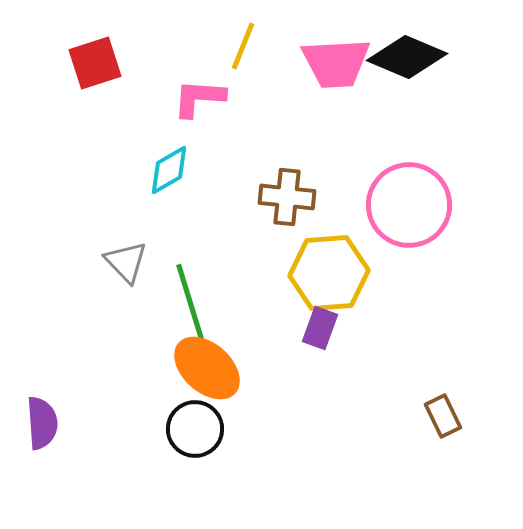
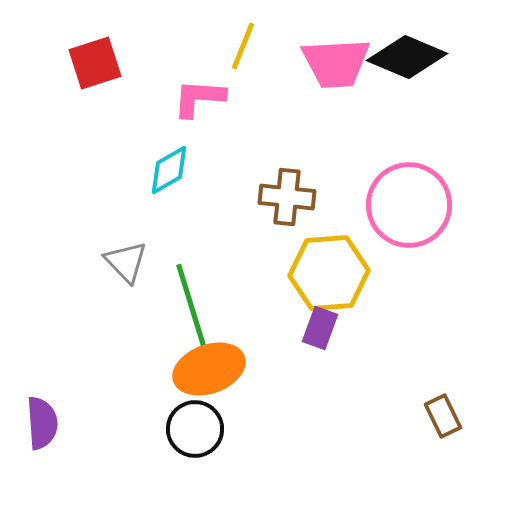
orange ellipse: moved 2 px right, 1 px down; rotated 62 degrees counterclockwise
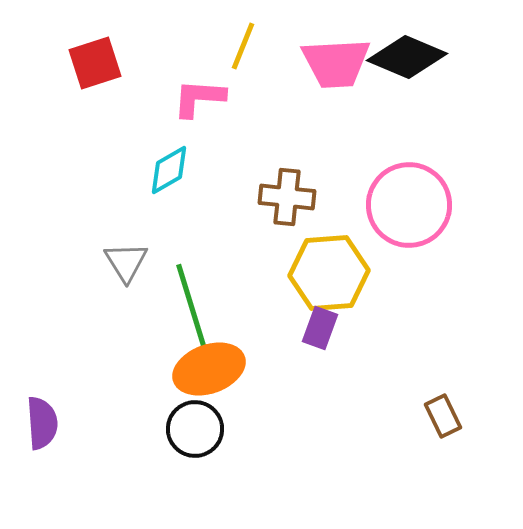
gray triangle: rotated 12 degrees clockwise
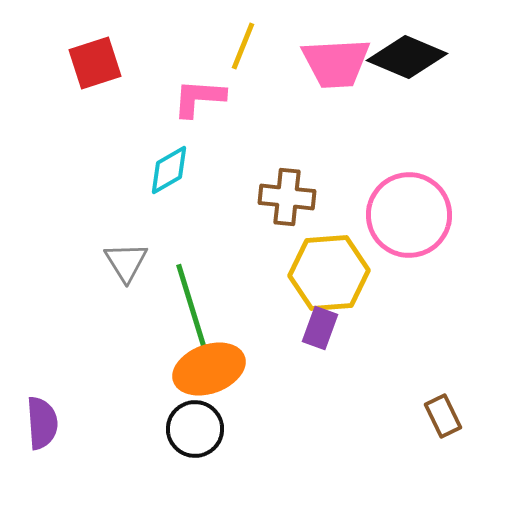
pink circle: moved 10 px down
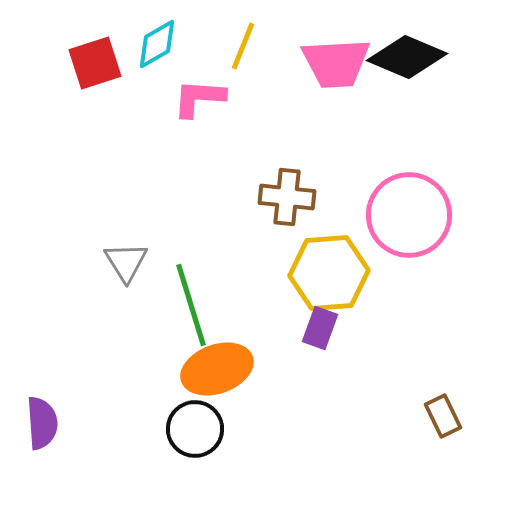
cyan diamond: moved 12 px left, 126 px up
orange ellipse: moved 8 px right
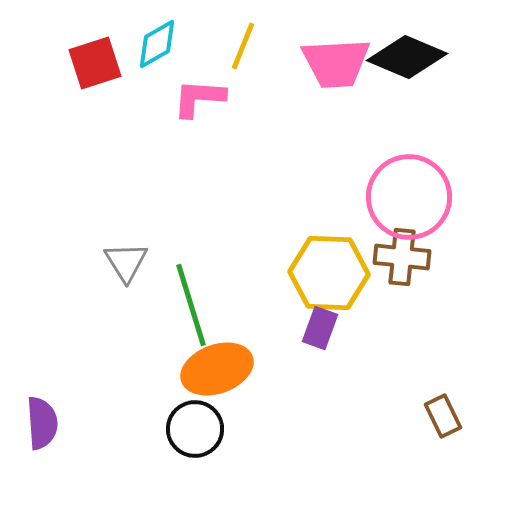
brown cross: moved 115 px right, 60 px down
pink circle: moved 18 px up
yellow hexagon: rotated 6 degrees clockwise
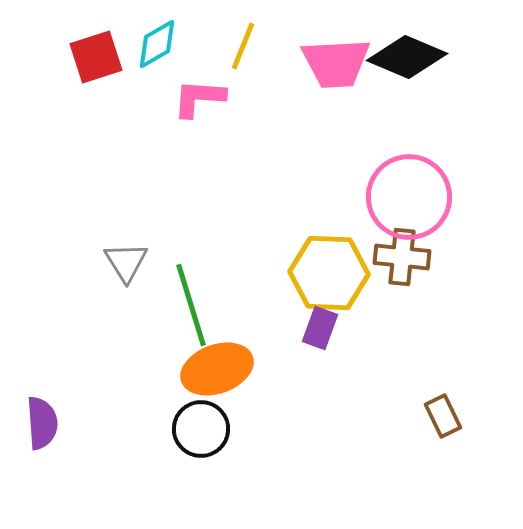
red square: moved 1 px right, 6 px up
black circle: moved 6 px right
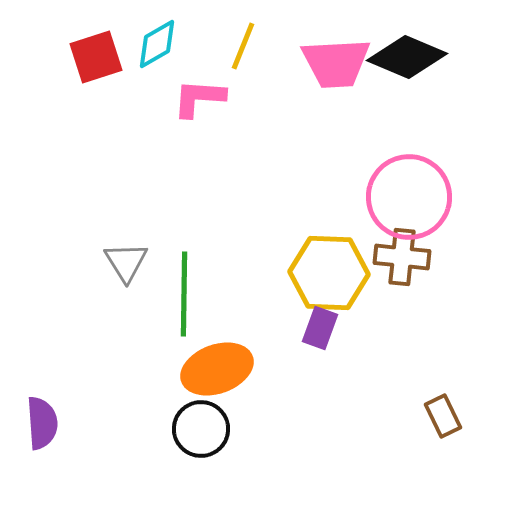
green line: moved 7 px left, 11 px up; rotated 18 degrees clockwise
